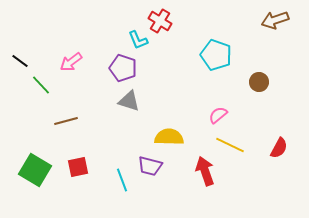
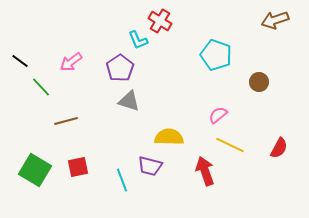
purple pentagon: moved 3 px left; rotated 20 degrees clockwise
green line: moved 2 px down
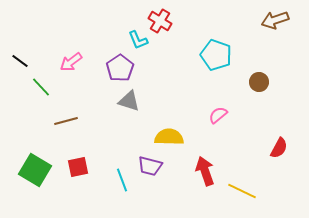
yellow line: moved 12 px right, 46 px down
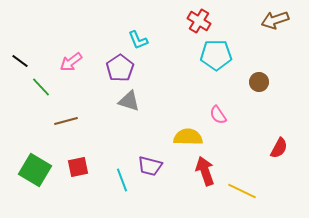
red cross: moved 39 px right
cyan pentagon: rotated 20 degrees counterclockwise
pink semicircle: rotated 84 degrees counterclockwise
yellow semicircle: moved 19 px right
